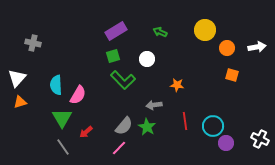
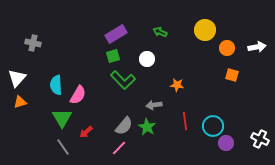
purple rectangle: moved 3 px down
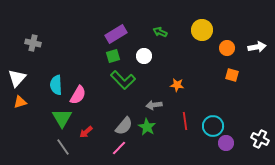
yellow circle: moved 3 px left
white circle: moved 3 px left, 3 px up
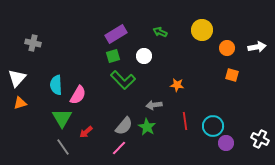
orange triangle: moved 1 px down
